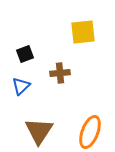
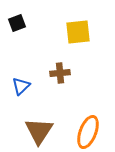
yellow square: moved 5 px left
black square: moved 8 px left, 31 px up
orange ellipse: moved 2 px left
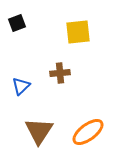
orange ellipse: rotated 32 degrees clockwise
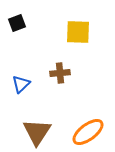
yellow square: rotated 8 degrees clockwise
blue triangle: moved 2 px up
brown triangle: moved 2 px left, 1 px down
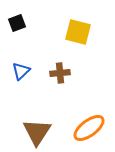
yellow square: rotated 12 degrees clockwise
blue triangle: moved 13 px up
orange ellipse: moved 1 px right, 4 px up
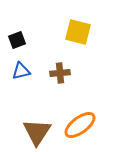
black square: moved 17 px down
blue triangle: rotated 30 degrees clockwise
orange ellipse: moved 9 px left, 3 px up
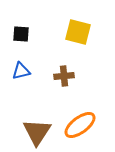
black square: moved 4 px right, 6 px up; rotated 24 degrees clockwise
brown cross: moved 4 px right, 3 px down
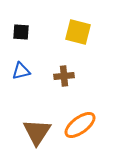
black square: moved 2 px up
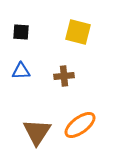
blue triangle: rotated 12 degrees clockwise
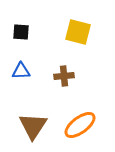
brown triangle: moved 4 px left, 6 px up
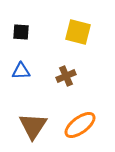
brown cross: moved 2 px right; rotated 18 degrees counterclockwise
